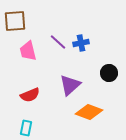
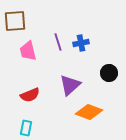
purple line: rotated 30 degrees clockwise
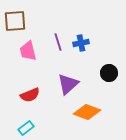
purple triangle: moved 2 px left, 1 px up
orange diamond: moved 2 px left
cyan rectangle: rotated 42 degrees clockwise
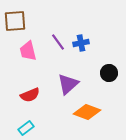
purple line: rotated 18 degrees counterclockwise
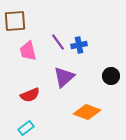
blue cross: moved 2 px left, 2 px down
black circle: moved 2 px right, 3 px down
purple triangle: moved 4 px left, 7 px up
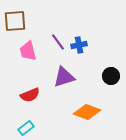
purple triangle: rotated 25 degrees clockwise
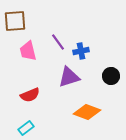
blue cross: moved 2 px right, 6 px down
purple triangle: moved 5 px right
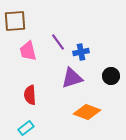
blue cross: moved 1 px down
purple triangle: moved 3 px right, 1 px down
red semicircle: rotated 108 degrees clockwise
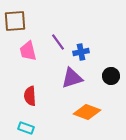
red semicircle: moved 1 px down
cyan rectangle: rotated 56 degrees clockwise
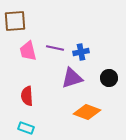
purple line: moved 3 px left, 6 px down; rotated 42 degrees counterclockwise
black circle: moved 2 px left, 2 px down
red semicircle: moved 3 px left
